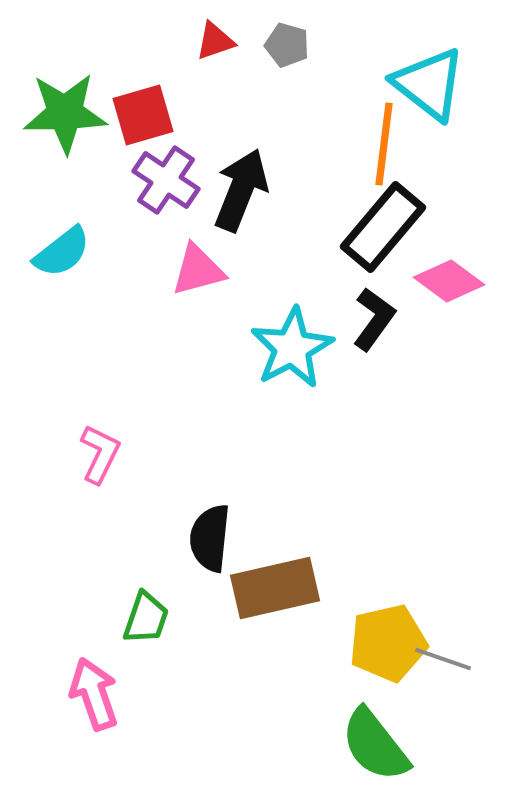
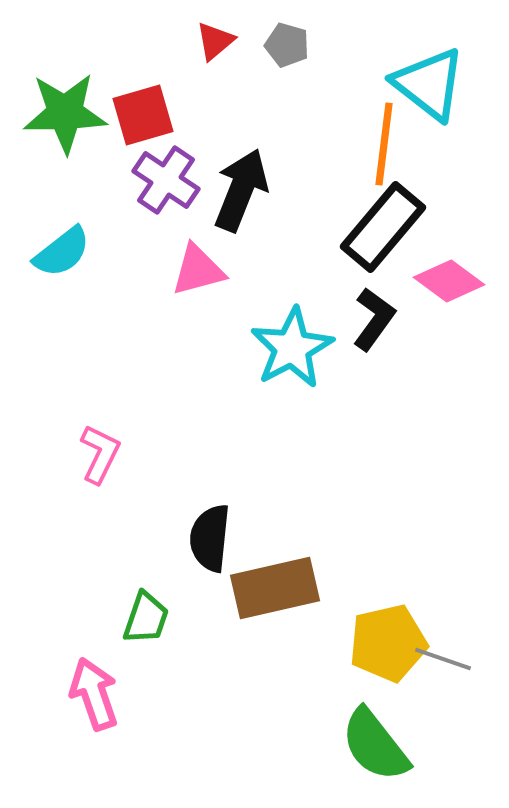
red triangle: rotated 21 degrees counterclockwise
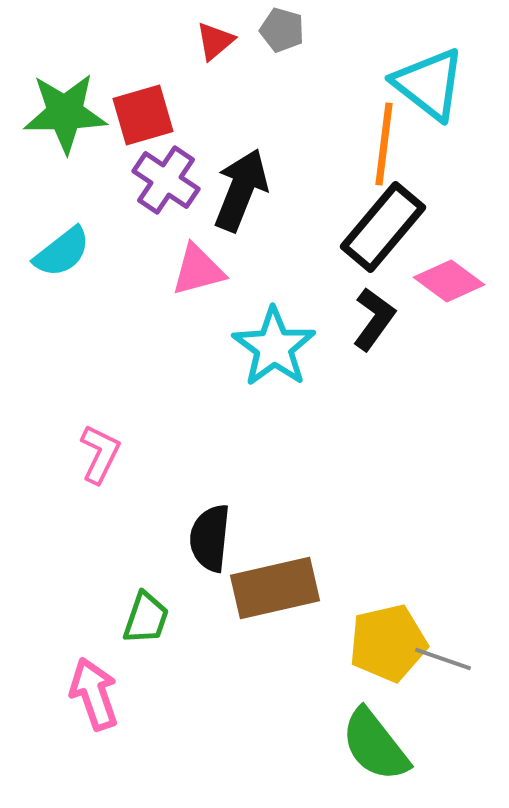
gray pentagon: moved 5 px left, 15 px up
cyan star: moved 18 px left, 1 px up; rotated 8 degrees counterclockwise
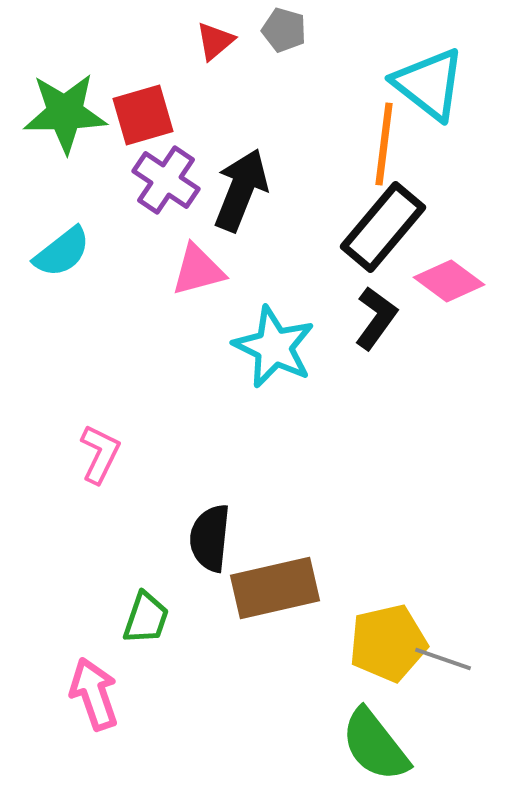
gray pentagon: moved 2 px right
black L-shape: moved 2 px right, 1 px up
cyan star: rotated 10 degrees counterclockwise
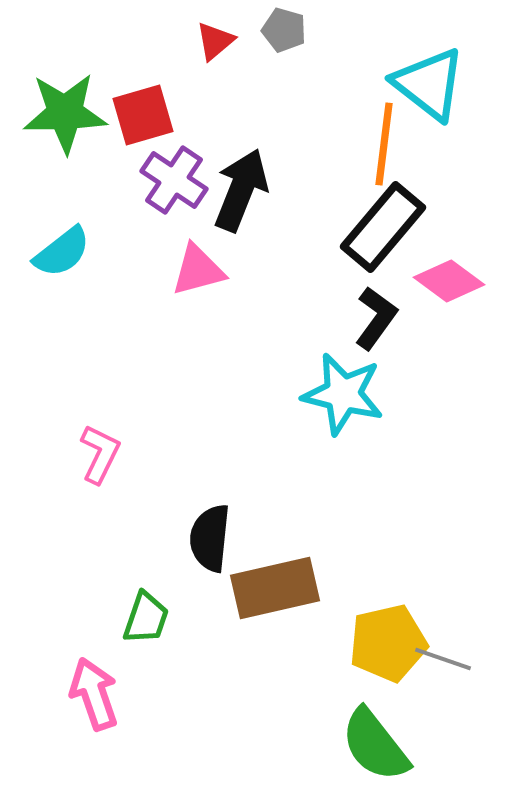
purple cross: moved 8 px right
cyan star: moved 69 px right, 47 px down; rotated 12 degrees counterclockwise
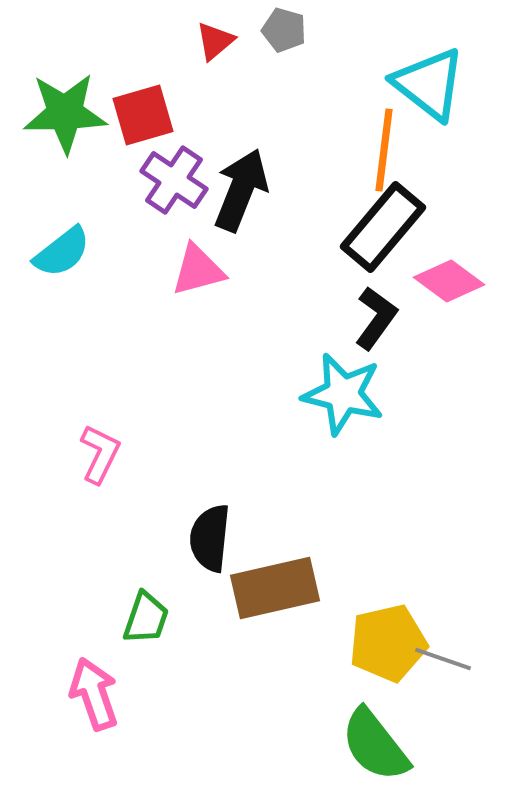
orange line: moved 6 px down
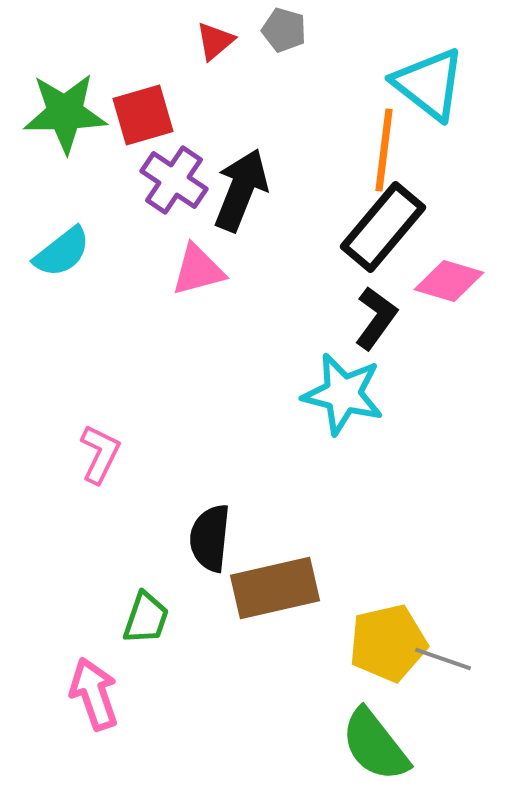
pink diamond: rotated 20 degrees counterclockwise
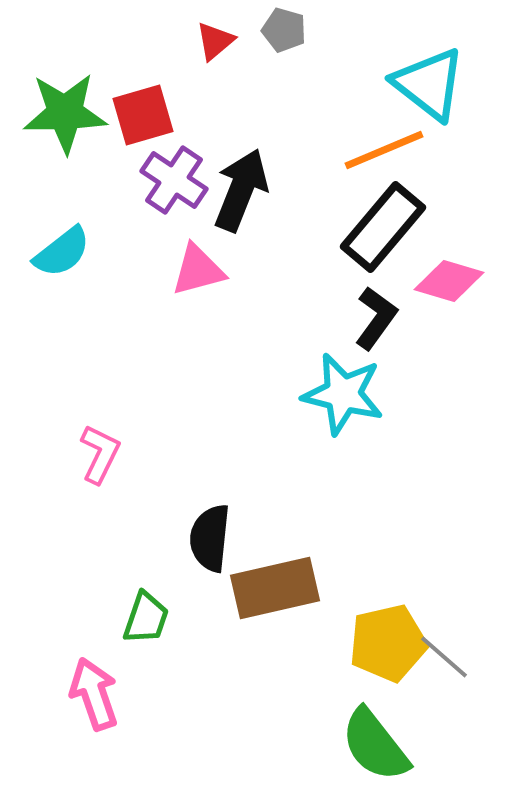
orange line: rotated 60 degrees clockwise
gray line: moved 1 px right, 2 px up; rotated 22 degrees clockwise
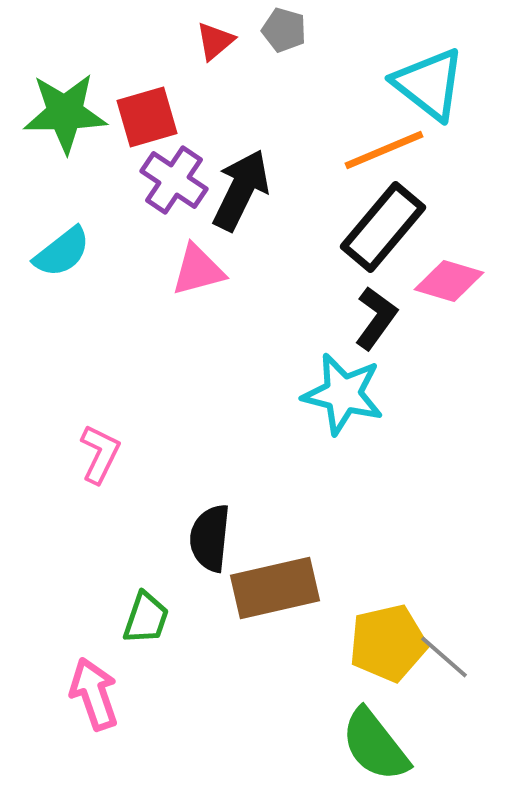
red square: moved 4 px right, 2 px down
black arrow: rotated 4 degrees clockwise
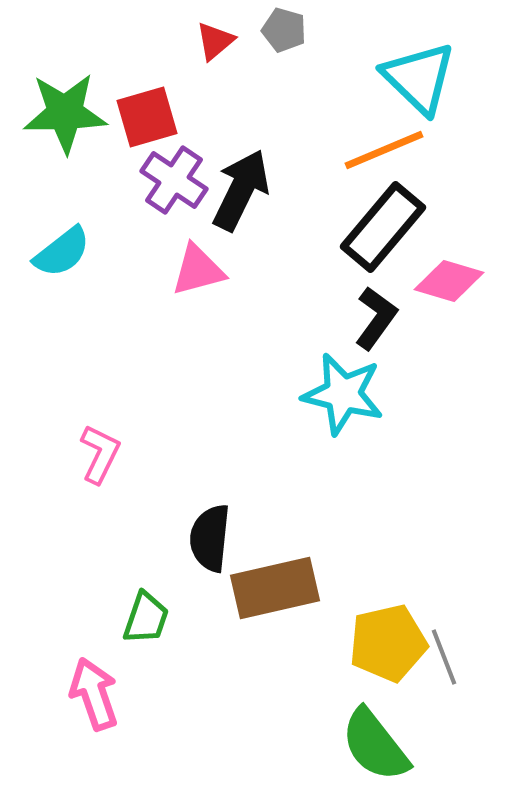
cyan triangle: moved 10 px left, 6 px up; rotated 6 degrees clockwise
gray line: rotated 28 degrees clockwise
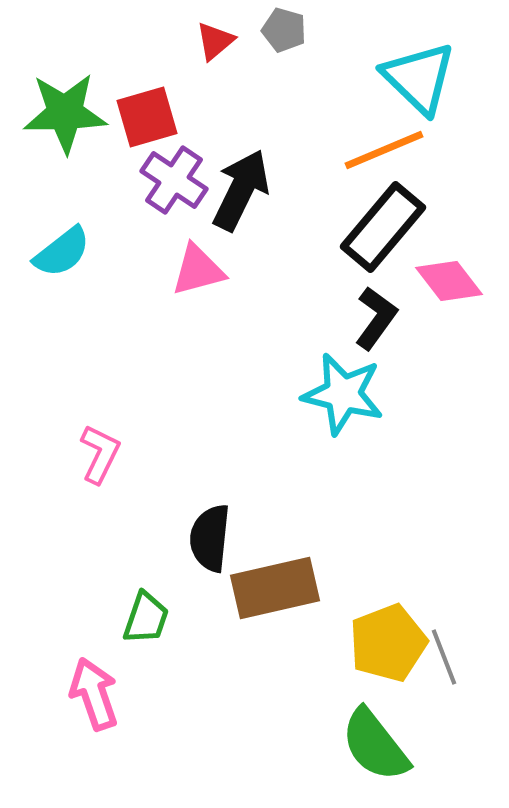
pink diamond: rotated 36 degrees clockwise
yellow pentagon: rotated 8 degrees counterclockwise
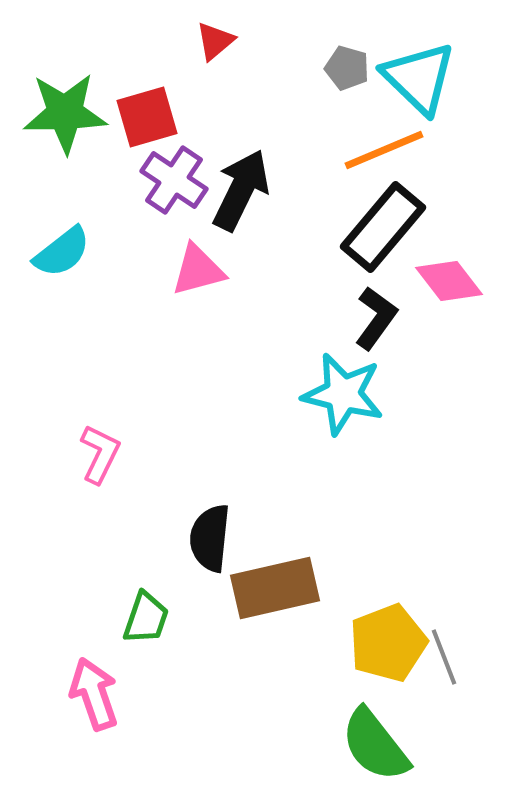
gray pentagon: moved 63 px right, 38 px down
